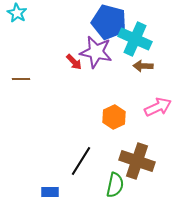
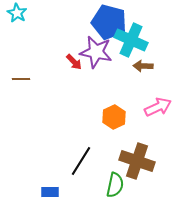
cyan cross: moved 4 px left, 1 px down
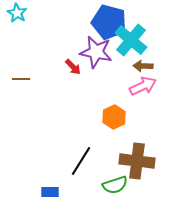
cyan cross: rotated 16 degrees clockwise
red arrow: moved 1 px left, 5 px down
pink arrow: moved 15 px left, 21 px up
brown cross: rotated 12 degrees counterclockwise
green semicircle: rotated 60 degrees clockwise
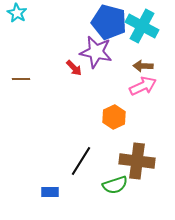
cyan cross: moved 11 px right, 14 px up; rotated 12 degrees counterclockwise
red arrow: moved 1 px right, 1 px down
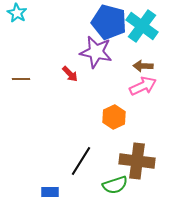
cyan cross: rotated 8 degrees clockwise
red arrow: moved 4 px left, 6 px down
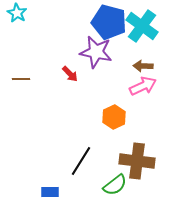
green semicircle: rotated 20 degrees counterclockwise
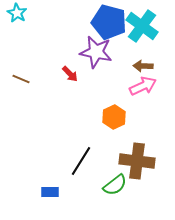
brown line: rotated 24 degrees clockwise
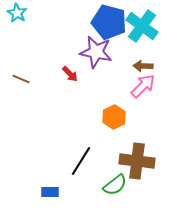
pink arrow: rotated 20 degrees counterclockwise
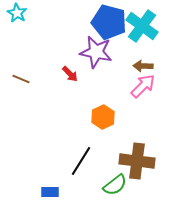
orange hexagon: moved 11 px left
